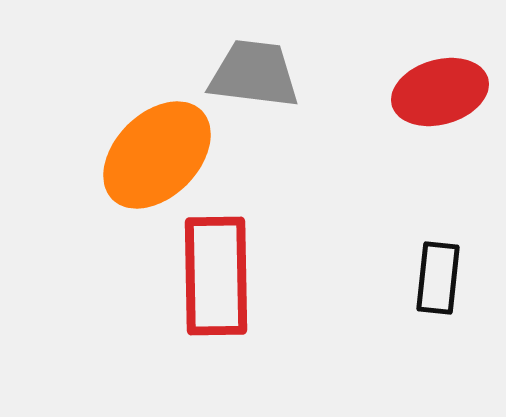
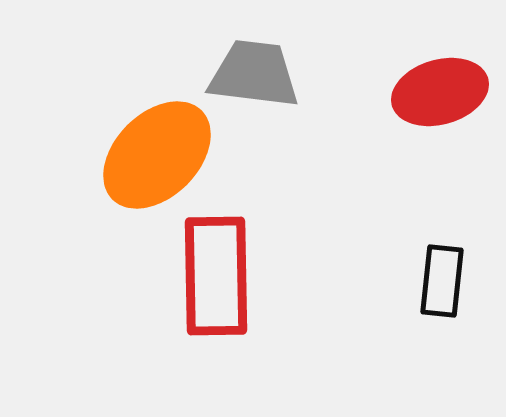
black rectangle: moved 4 px right, 3 px down
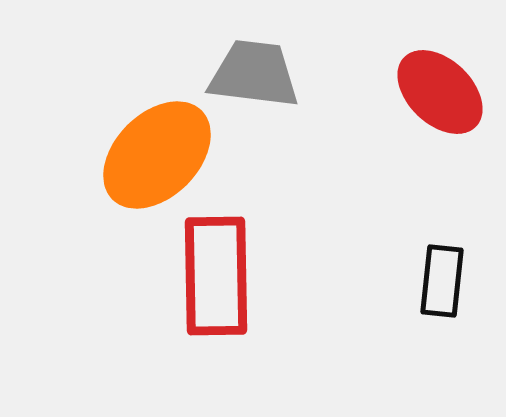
red ellipse: rotated 60 degrees clockwise
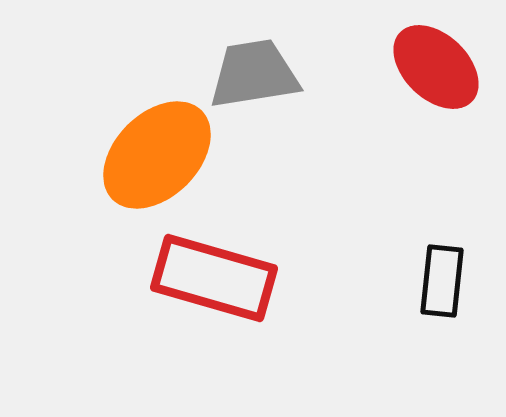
gray trapezoid: rotated 16 degrees counterclockwise
red ellipse: moved 4 px left, 25 px up
red rectangle: moved 2 px left, 2 px down; rotated 73 degrees counterclockwise
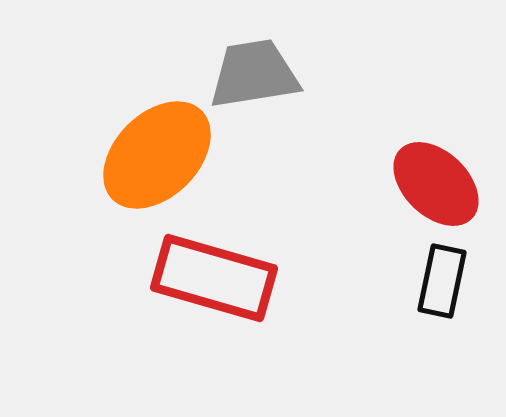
red ellipse: moved 117 px down
black rectangle: rotated 6 degrees clockwise
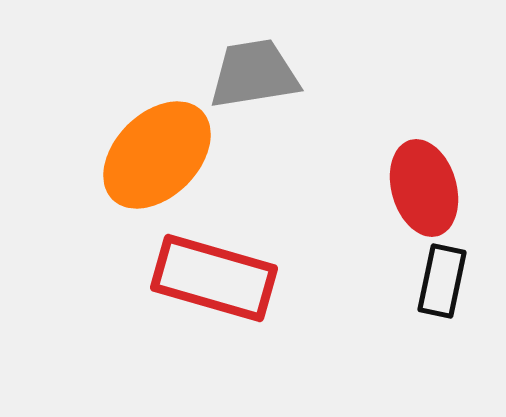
red ellipse: moved 12 px left, 4 px down; rotated 30 degrees clockwise
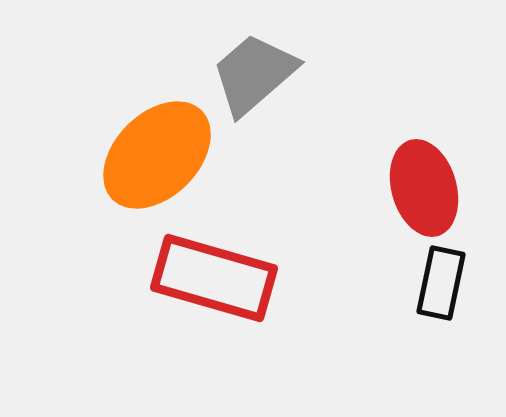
gray trapezoid: rotated 32 degrees counterclockwise
black rectangle: moved 1 px left, 2 px down
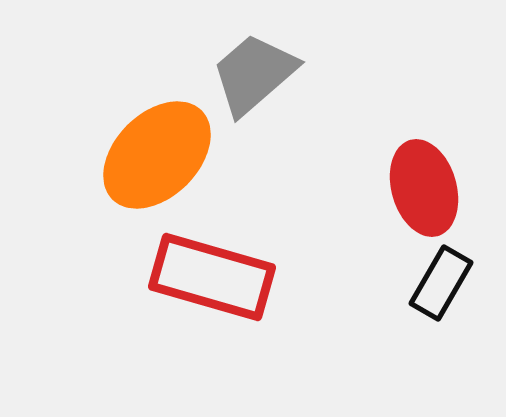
red rectangle: moved 2 px left, 1 px up
black rectangle: rotated 18 degrees clockwise
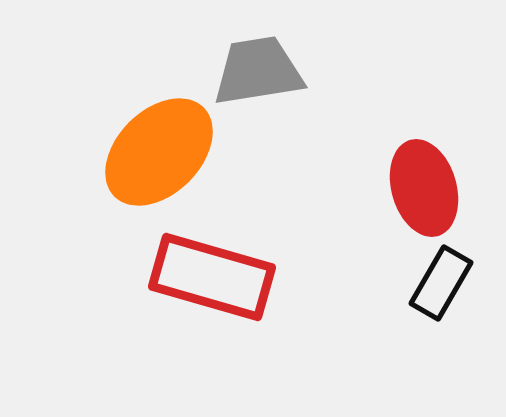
gray trapezoid: moved 4 px right, 3 px up; rotated 32 degrees clockwise
orange ellipse: moved 2 px right, 3 px up
